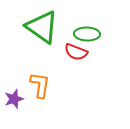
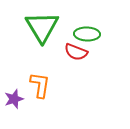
green triangle: rotated 24 degrees clockwise
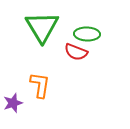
purple star: moved 1 px left, 4 px down
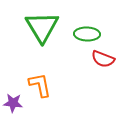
red semicircle: moved 27 px right, 7 px down
orange L-shape: rotated 20 degrees counterclockwise
purple star: rotated 24 degrees clockwise
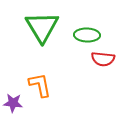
green ellipse: moved 1 px down
red semicircle: rotated 15 degrees counterclockwise
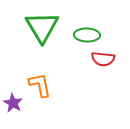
purple star: rotated 24 degrees clockwise
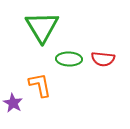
green ellipse: moved 18 px left, 24 px down
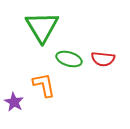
green ellipse: rotated 15 degrees clockwise
orange L-shape: moved 4 px right
purple star: moved 1 px right, 1 px up
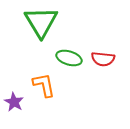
green triangle: moved 1 px left, 5 px up
green ellipse: moved 1 px up
